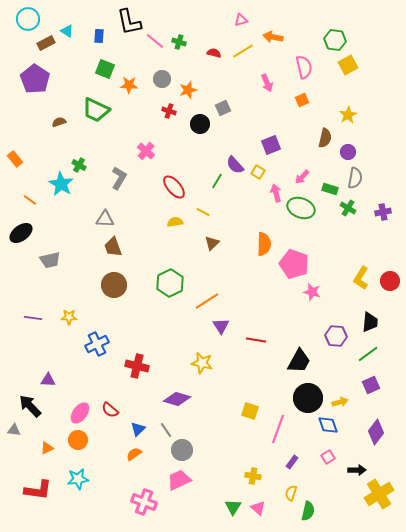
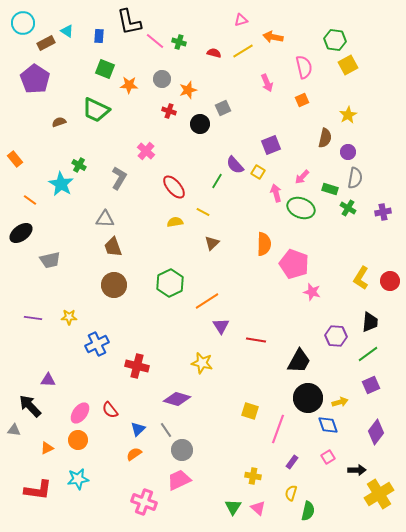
cyan circle at (28, 19): moved 5 px left, 4 px down
red semicircle at (110, 410): rotated 12 degrees clockwise
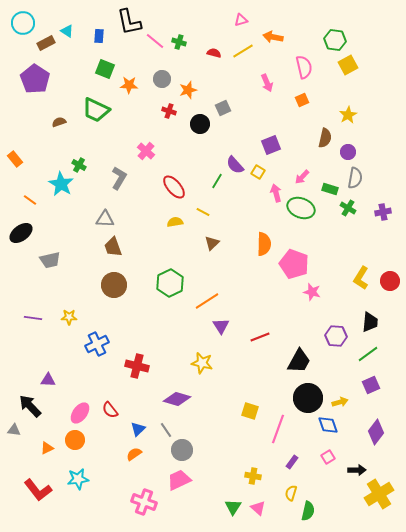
red line at (256, 340): moved 4 px right, 3 px up; rotated 30 degrees counterclockwise
orange circle at (78, 440): moved 3 px left
red L-shape at (38, 490): rotated 44 degrees clockwise
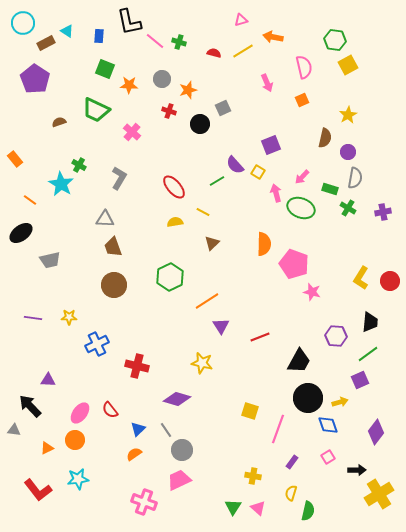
pink cross at (146, 151): moved 14 px left, 19 px up
green line at (217, 181): rotated 28 degrees clockwise
green hexagon at (170, 283): moved 6 px up
purple square at (371, 385): moved 11 px left, 5 px up
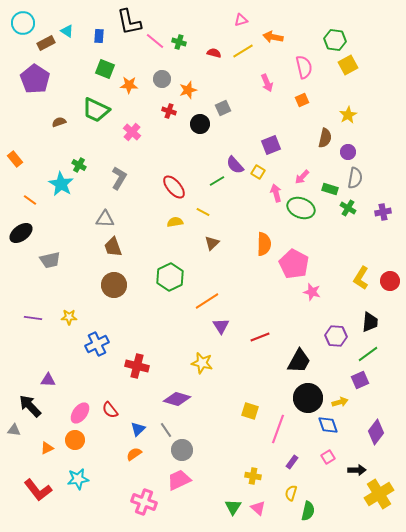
pink pentagon at (294, 264): rotated 8 degrees clockwise
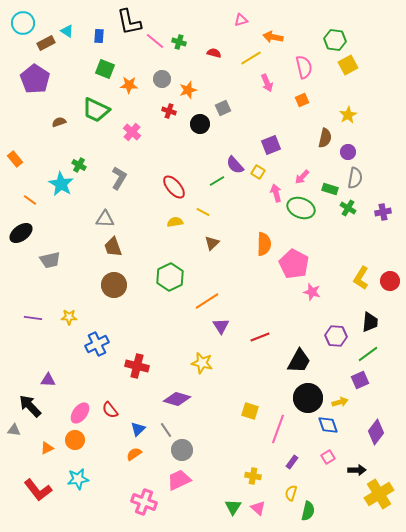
yellow line at (243, 51): moved 8 px right, 7 px down
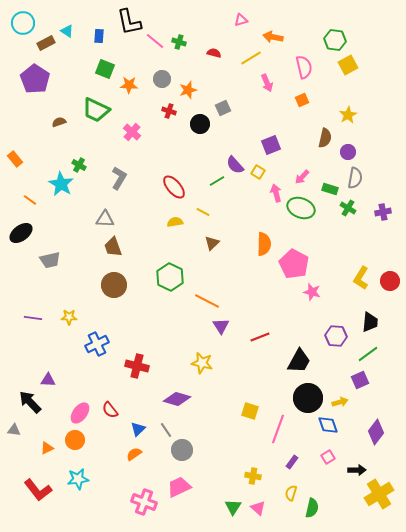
green hexagon at (170, 277): rotated 8 degrees counterclockwise
orange line at (207, 301): rotated 60 degrees clockwise
black arrow at (30, 406): moved 4 px up
pink trapezoid at (179, 480): moved 7 px down
green semicircle at (308, 511): moved 4 px right, 3 px up
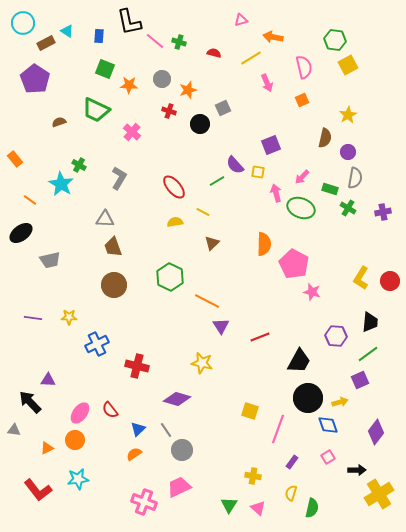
yellow square at (258, 172): rotated 24 degrees counterclockwise
green triangle at (233, 507): moved 4 px left, 2 px up
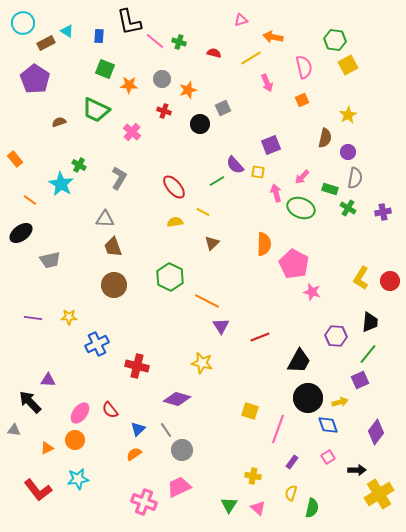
red cross at (169, 111): moved 5 px left
green line at (368, 354): rotated 15 degrees counterclockwise
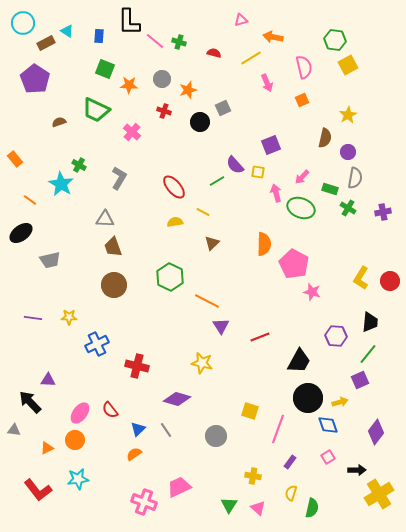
black L-shape at (129, 22): rotated 12 degrees clockwise
black circle at (200, 124): moved 2 px up
gray circle at (182, 450): moved 34 px right, 14 px up
purple rectangle at (292, 462): moved 2 px left
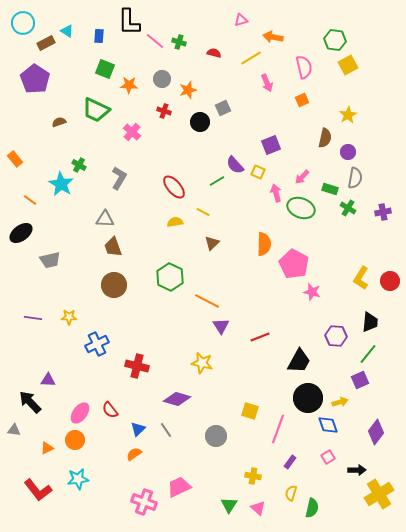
yellow square at (258, 172): rotated 16 degrees clockwise
